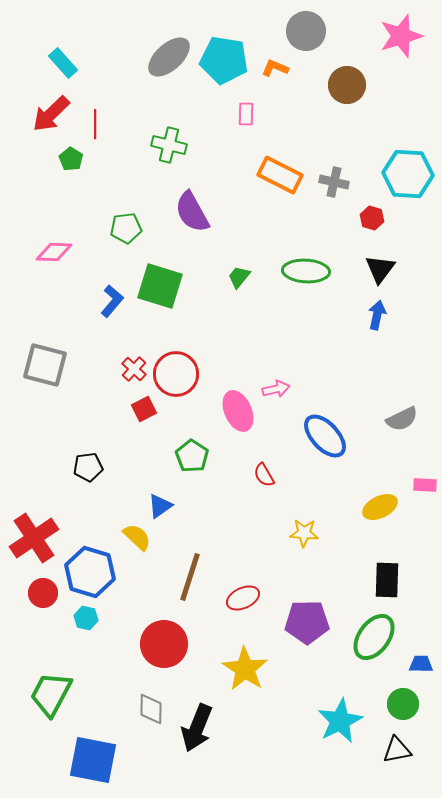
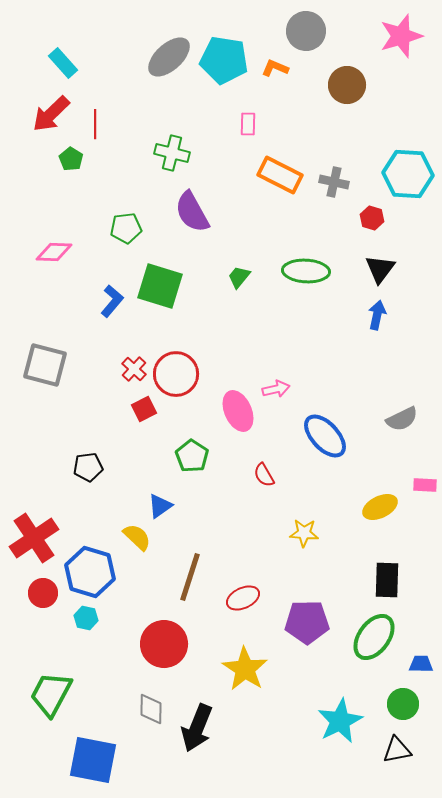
pink rectangle at (246, 114): moved 2 px right, 10 px down
green cross at (169, 145): moved 3 px right, 8 px down
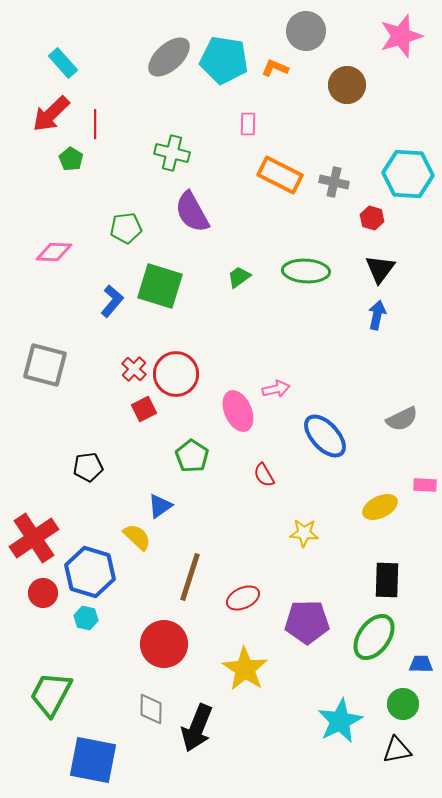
green trapezoid at (239, 277): rotated 15 degrees clockwise
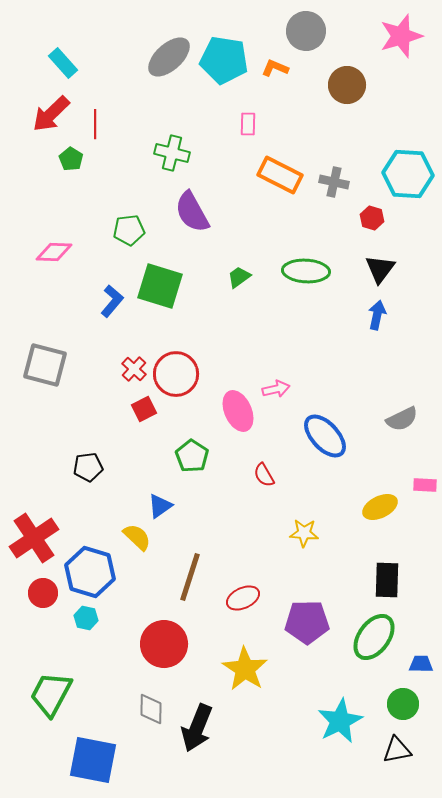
green pentagon at (126, 228): moved 3 px right, 2 px down
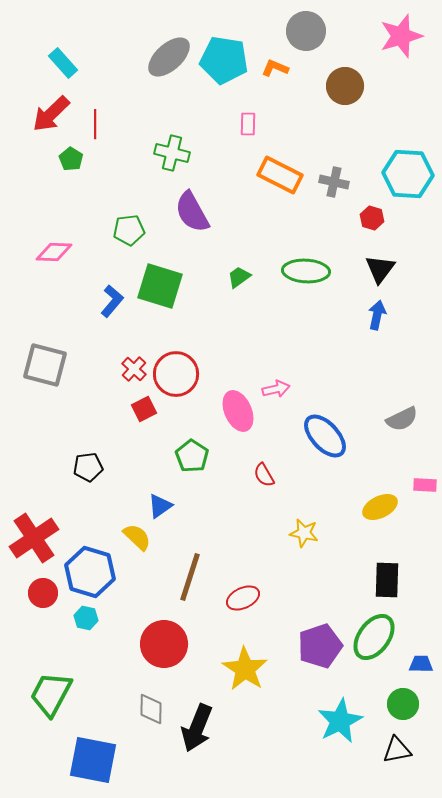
brown circle at (347, 85): moved 2 px left, 1 px down
yellow star at (304, 533): rotated 8 degrees clockwise
purple pentagon at (307, 622): moved 13 px right, 24 px down; rotated 18 degrees counterclockwise
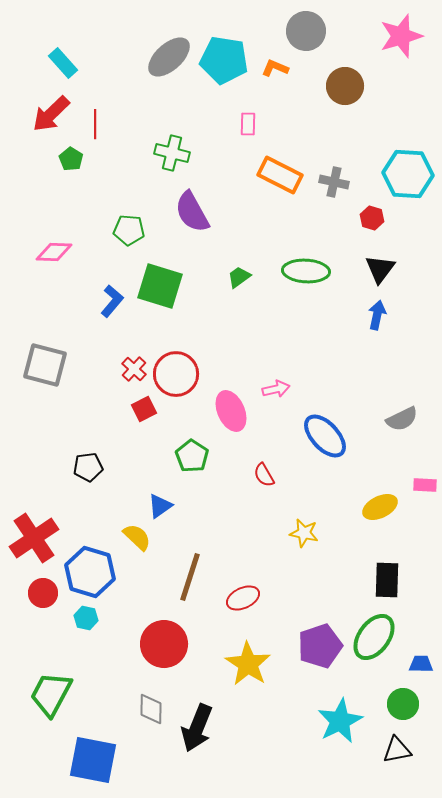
green pentagon at (129, 230): rotated 12 degrees clockwise
pink ellipse at (238, 411): moved 7 px left
yellow star at (245, 669): moved 3 px right, 5 px up
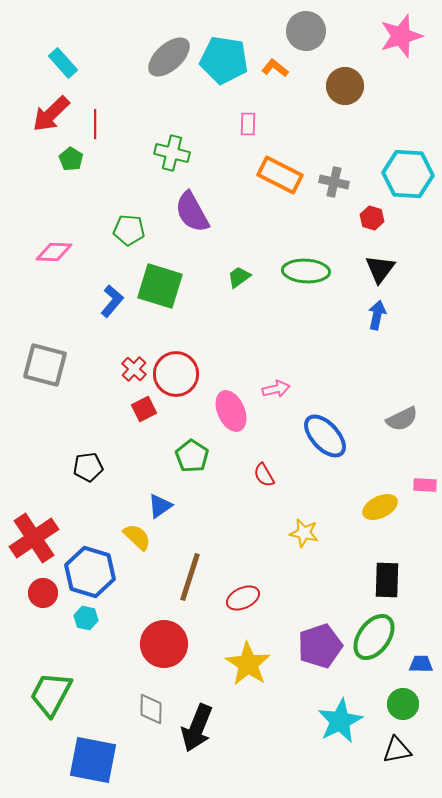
orange L-shape at (275, 68): rotated 16 degrees clockwise
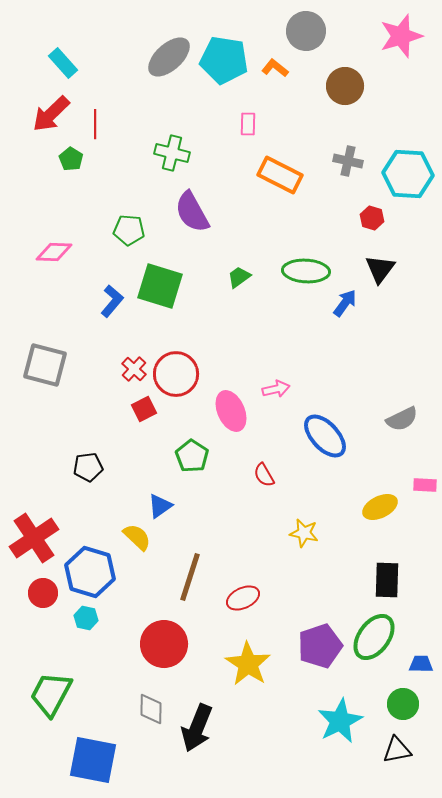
gray cross at (334, 182): moved 14 px right, 21 px up
blue arrow at (377, 315): moved 32 px left, 12 px up; rotated 24 degrees clockwise
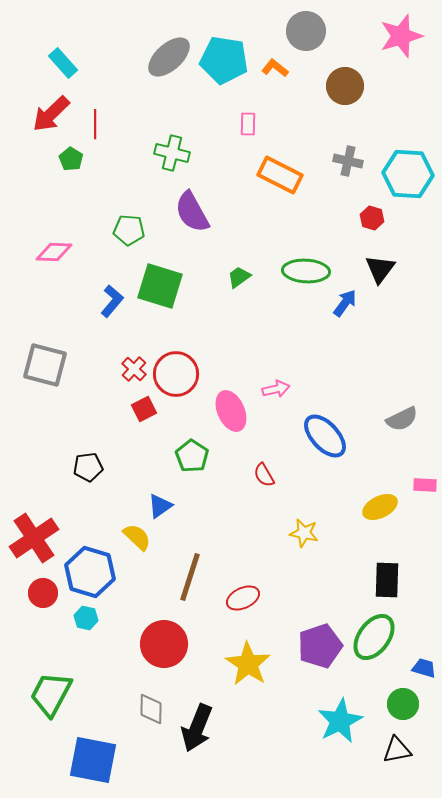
blue trapezoid at (421, 664): moved 3 px right, 4 px down; rotated 15 degrees clockwise
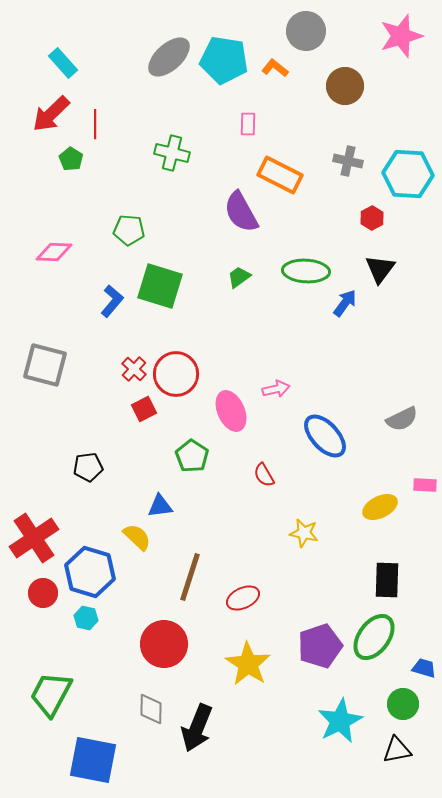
purple semicircle at (192, 212): moved 49 px right
red hexagon at (372, 218): rotated 15 degrees clockwise
blue triangle at (160, 506): rotated 28 degrees clockwise
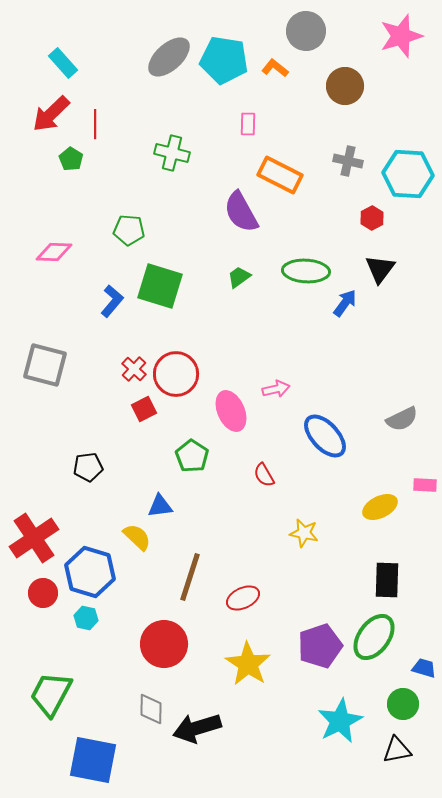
black arrow at (197, 728): rotated 51 degrees clockwise
